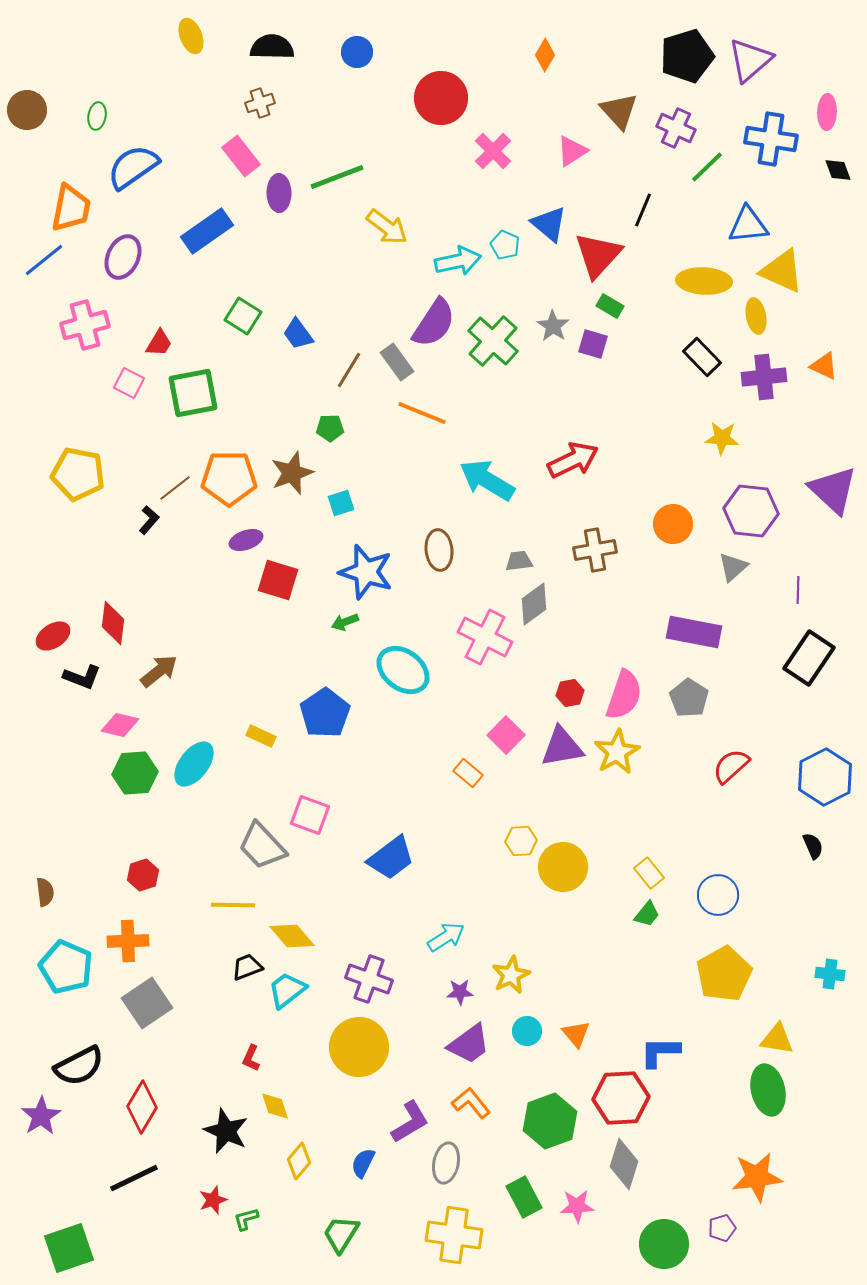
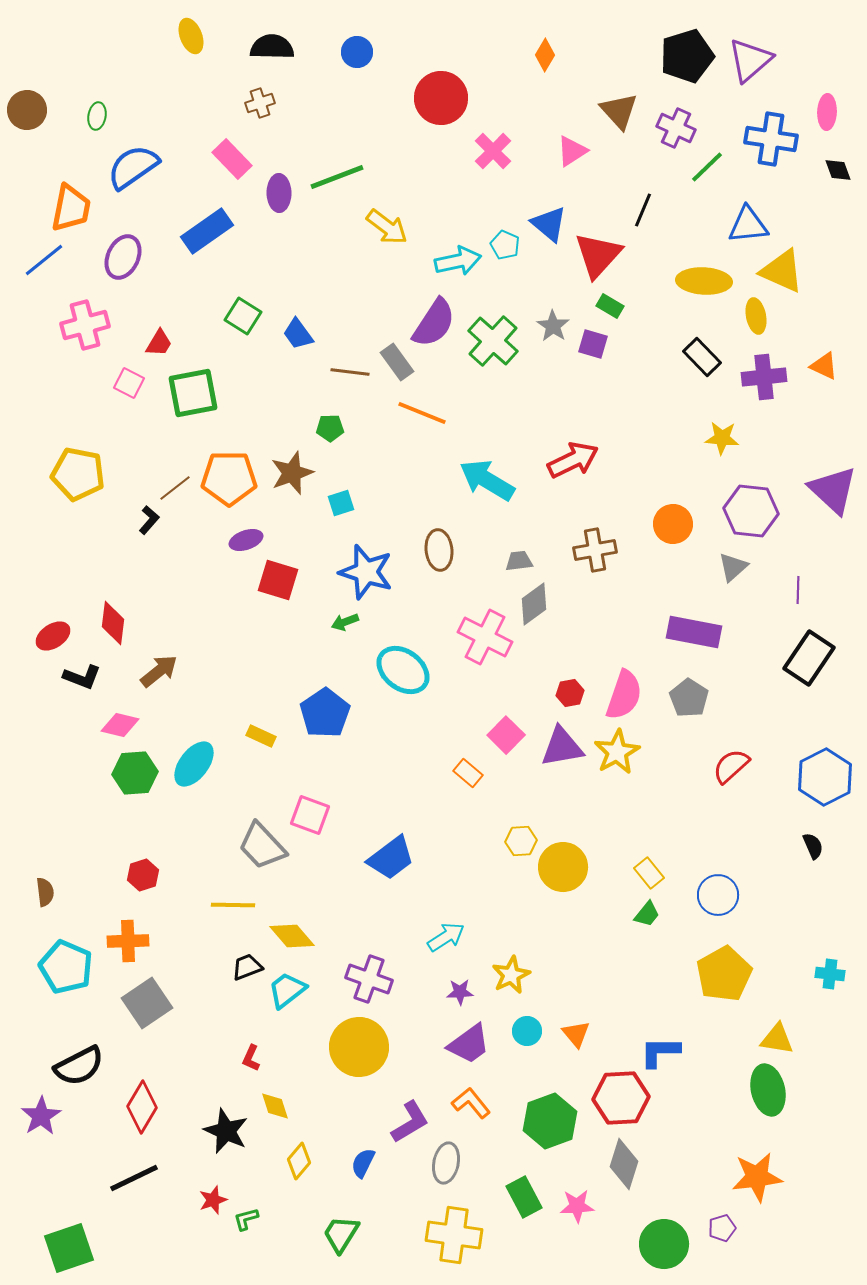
pink rectangle at (241, 156): moved 9 px left, 3 px down; rotated 6 degrees counterclockwise
brown line at (349, 370): moved 1 px right, 2 px down; rotated 66 degrees clockwise
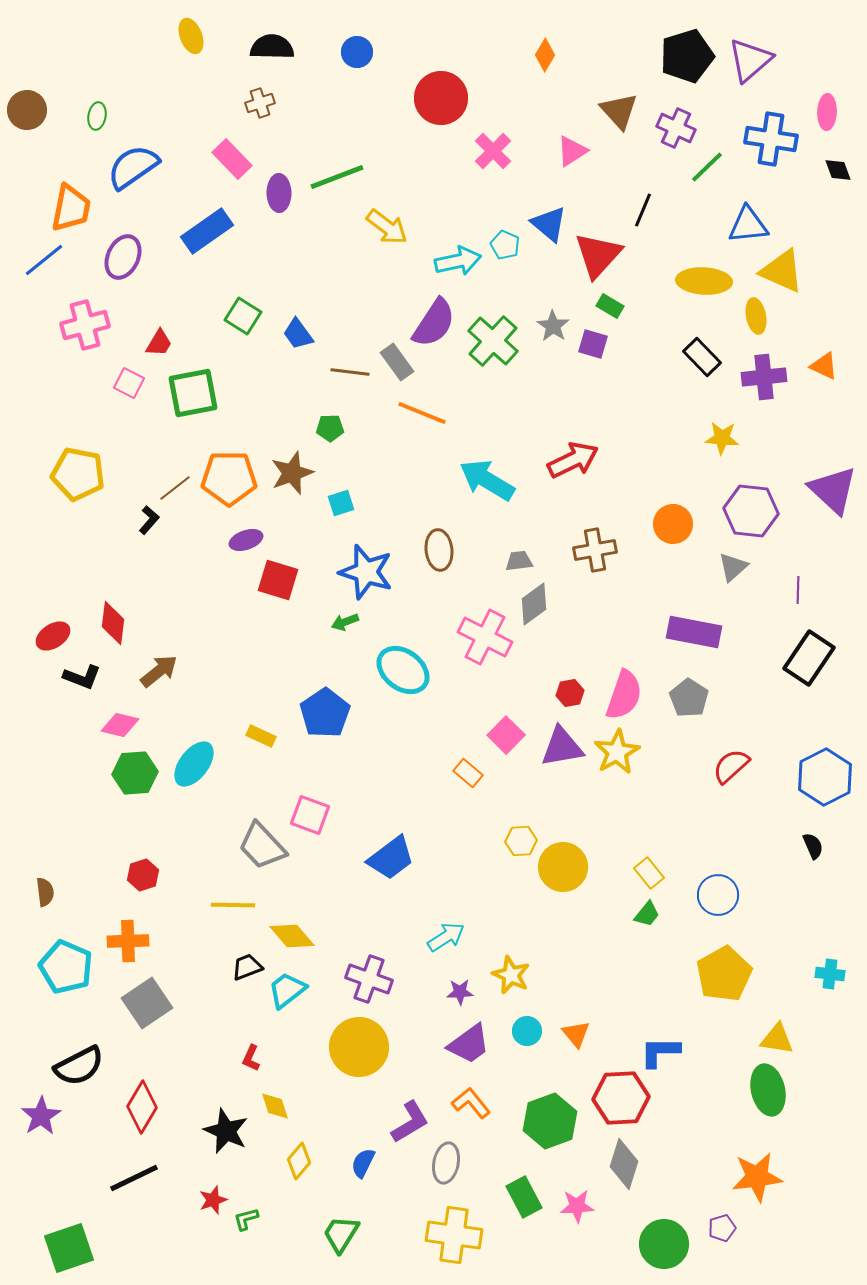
yellow star at (511, 975): rotated 21 degrees counterclockwise
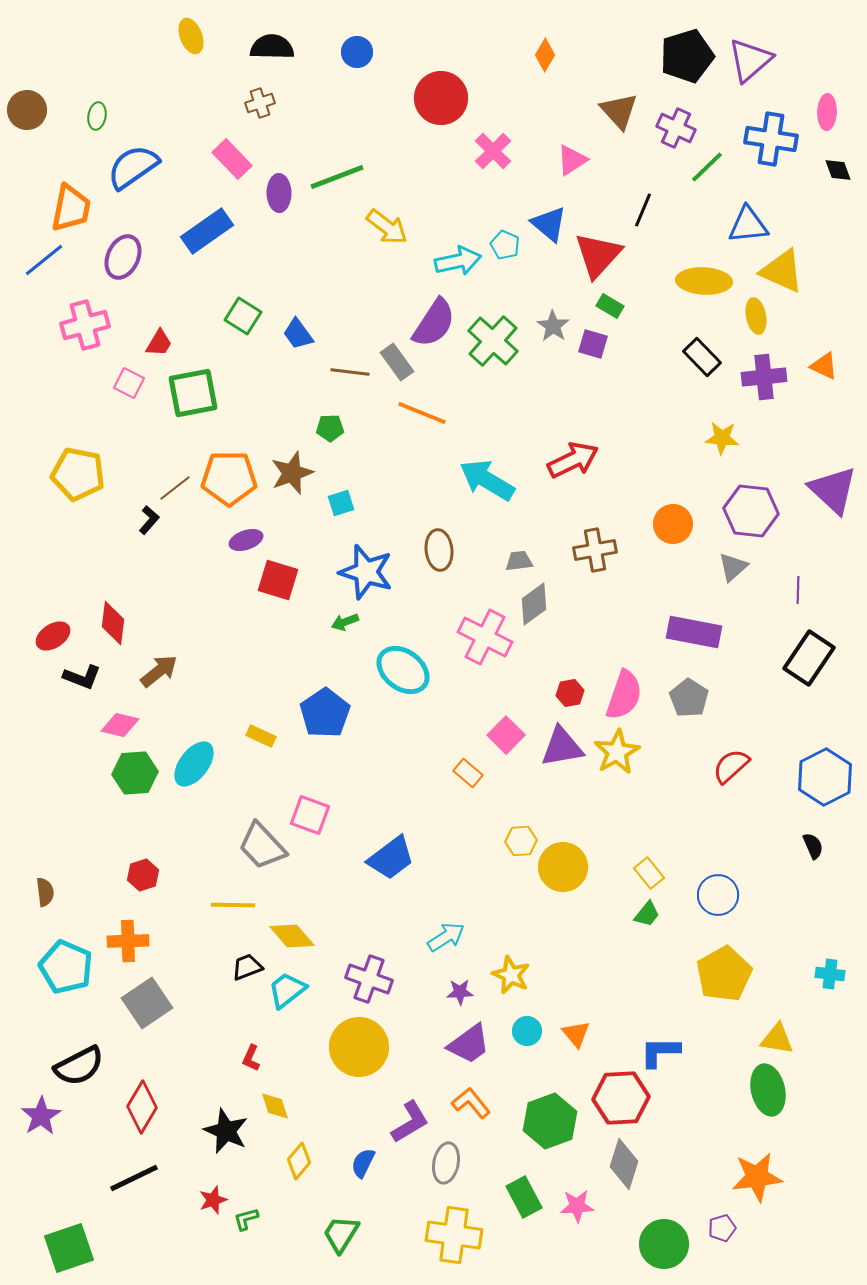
pink triangle at (572, 151): moved 9 px down
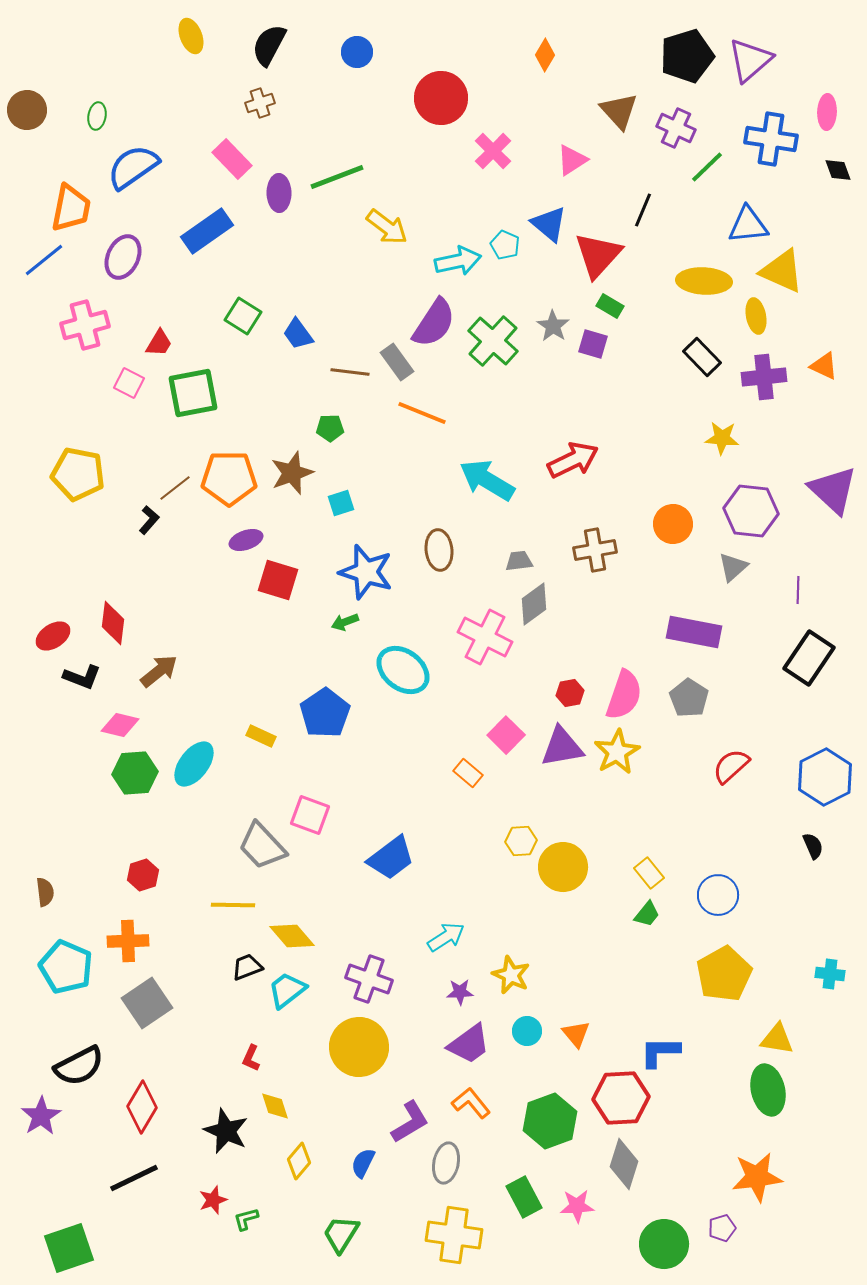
black semicircle at (272, 47): moved 3 px left, 2 px up; rotated 63 degrees counterclockwise
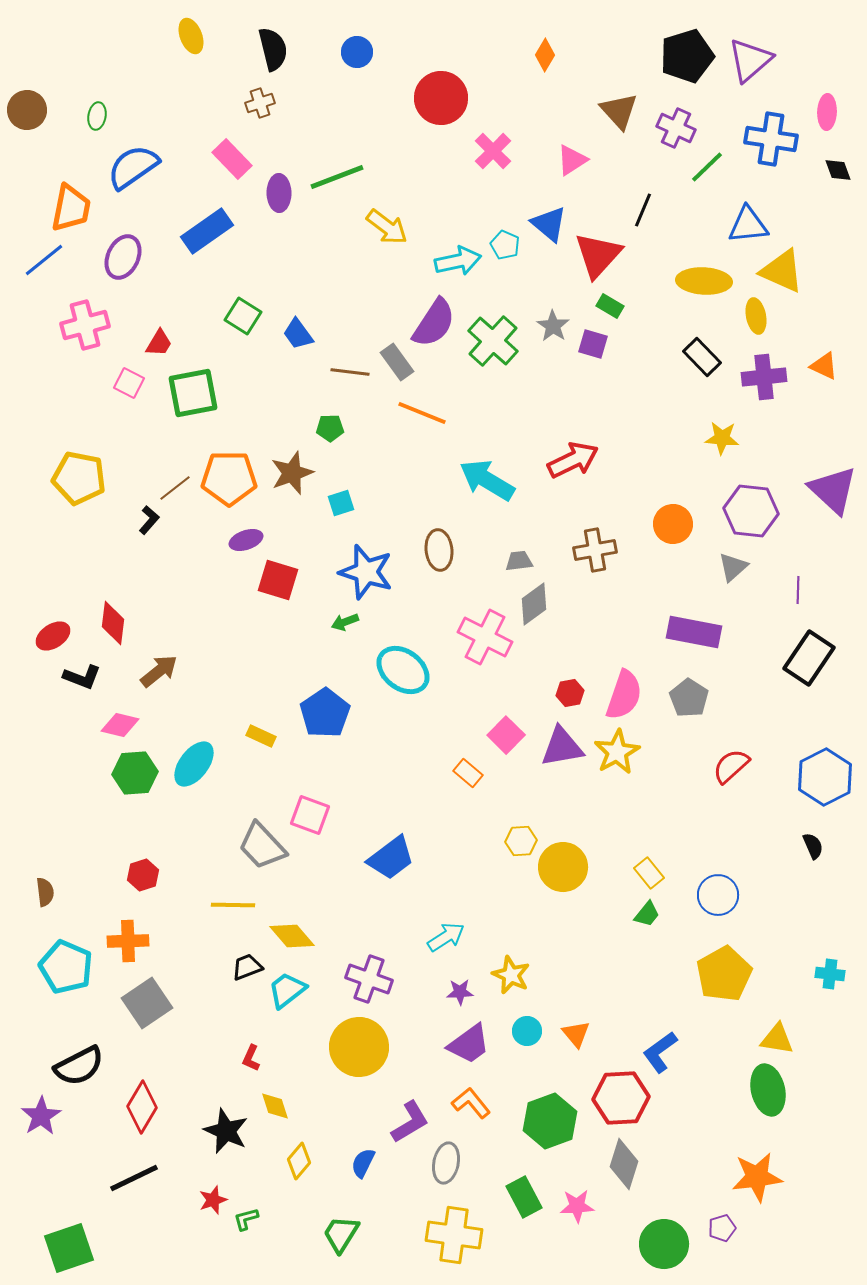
black semicircle at (269, 45): moved 4 px right, 4 px down; rotated 138 degrees clockwise
yellow pentagon at (78, 474): moved 1 px right, 4 px down
blue L-shape at (660, 1052): rotated 36 degrees counterclockwise
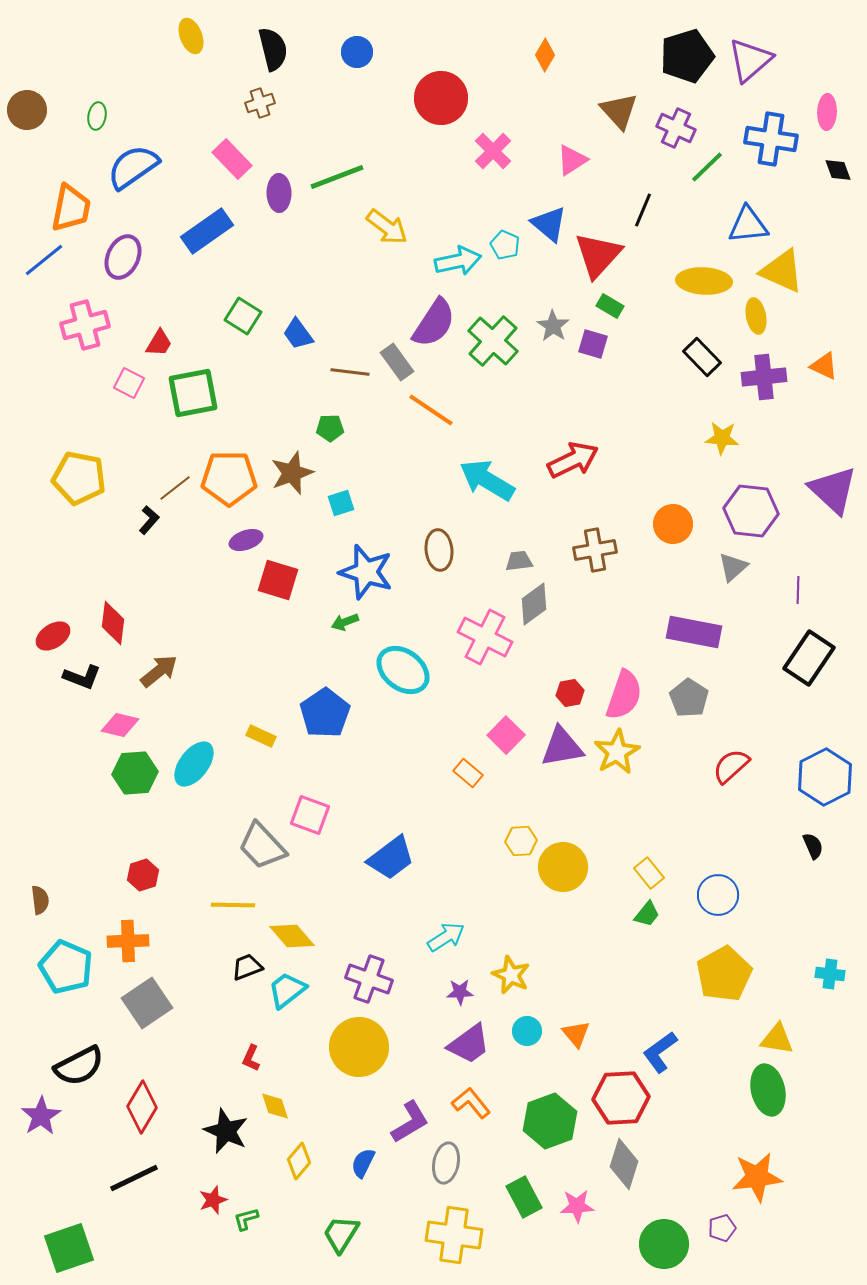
orange line at (422, 413): moved 9 px right, 3 px up; rotated 12 degrees clockwise
brown semicircle at (45, 892): moved 5 px left, 8 px down
